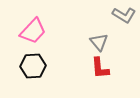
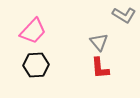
black hexagon: moved 3 px right, 1 px up
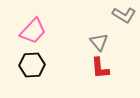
black hexagon: moved 4 px left
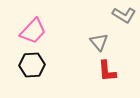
red L-shape: moved 7 px right, 3 px down
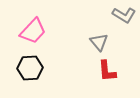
black hexagon: moved 2 px left, 3 px down
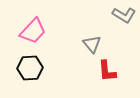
gray triangle: moved 7 px left, 2 px down
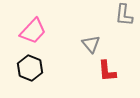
gray L-shape: rotated 65 degrees clockwise
gray triangle: moved 1 px left
black hexagon: rotated 25 degrees clockwise
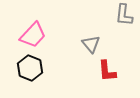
pink trapezoid: moved 4 px down
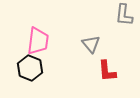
pink trapezoid: moved 5 px right, 6 px down; rotated 36 degrees counterclockwise
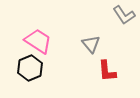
gray L-shape: rotated 40 degrees counterclockwise
pink trapezoid: rotated 64 degrees counterclockwise
black hexagon: rotated 15 degrees clockwise
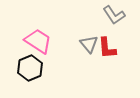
gray L-shape: moved 10 px left
gray triangle: moved 2 px left
red L-shape: moved 23 px up
